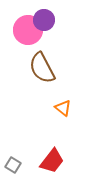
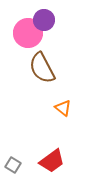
pink circle: moved 3 px down
red trapezoid: rotated 16 degrees clockwise
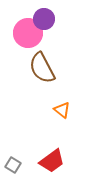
purple circle: moved 1 px up
orange triangle: moved 1 px left, 2 px down
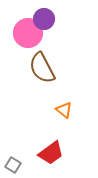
orange triangle: moved 2 px right
red trapezoid: moved 1 px left, 8 px up
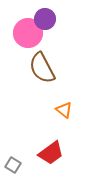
purple circle: moved 1 px right
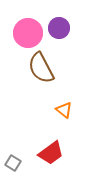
purple circle: moved 14 px right, 9 px down
brown semicircle: moved 1 px left
gray square: moved 2 px up
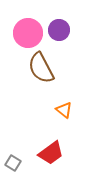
purple circle: moved 2 px down
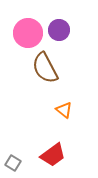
brown semicircle: moved 4 px right
red trapezoid: moved 2 px right, 2 px down
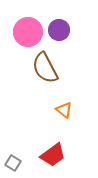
pink circle: moved 1 px up
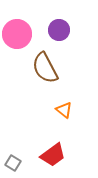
pink circle: moved 11 px left, 2 px down
